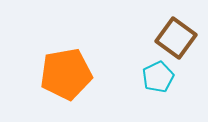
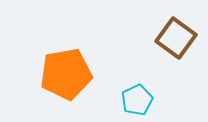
cyan pentagon: moved 21 px left, 23 px down
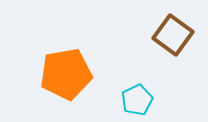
brown square: moved 3 px left, 3 px up
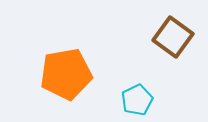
brown square: moved 2 px down
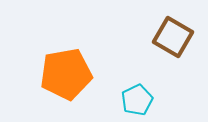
brown square: rotated 6 degrees counterclockwise
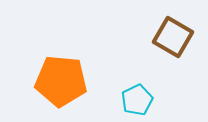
orange pentagon: moved 5 px left, 7 px down; rotated 15 degrees clockwise
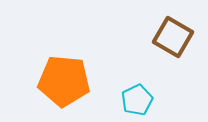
orange pentagon: moved 3 px right
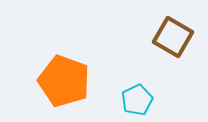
orange pentagon: rotated 15 degrees clockwise
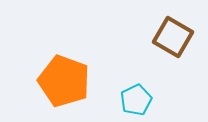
cyan pentagon: moved 1 px left
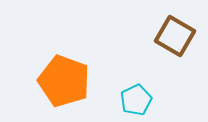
brown square: moved 2 px right, 1 px up
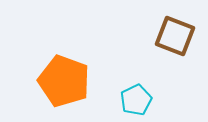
brown square: rotated 9 degrees counterclockwise
